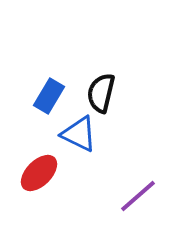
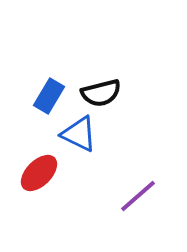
black semicircle: rotated 117 degrees counterclockwise
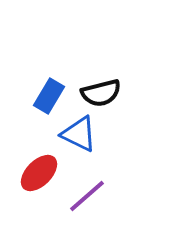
purple line: moved 51 px left
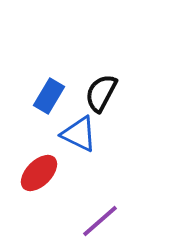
black semicircle: rotated 132 degrees clockwise
purple line: moved 13 px right, 25 px down
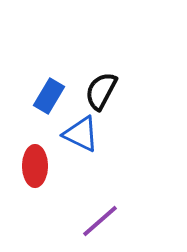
black semicircle: moved 2 px up
blue triangle: moved 2 px right
red ellipse: moved 4 px left, 7 px up; rotated 45 degrees counterclockwise
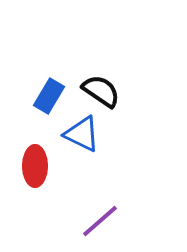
black semicircle: rotated 96 degrees clockwise
blue triangle: moved 1 px right
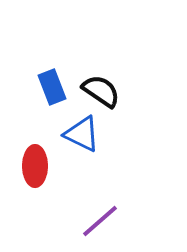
blue rectangle: moved 3 px right, 9 px up; rotated 52 degrees counterclockwise
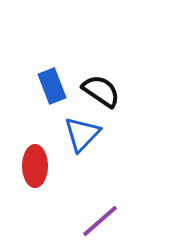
blue rectangle: moved 1 px up
blue triangle: rotated 48 degrees clockwise
